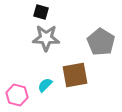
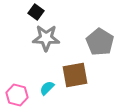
black square: moved 5 px left; rotated 21 degrees clockwise
gray pentagon: moved 1 px left
cyan semicircle: moved 2 px right, 3 px down
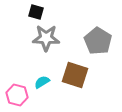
black square: rotated 21 degrees counterclockwise
gray pentagon: moved 2 px left, 1 px up
brown square: rotated 28 degrees clockwise
cyan semicircle: moved 5 px left, 6 px up; rotated 14 degrees clockwise
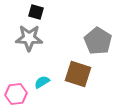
gray star: moved 17 px left
brown square: moved 3 px right, 1 px up
pink hexagon: moved 1 px left, 1 px up; rotated 20 degrees counterclockwise
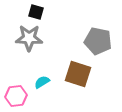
gray pentagon: rotated 20 degrees counterclockwise
pink hexagon: moved 2 px down
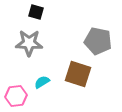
gray star: moved 5 px down
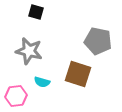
gray star: moved 8 px down; rotated 12 degrees clockwise
cyan semicircle: rotated 133 degrees counterclockwise
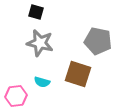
gray star: moved 11 px right, 8 px up
